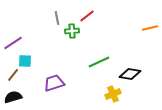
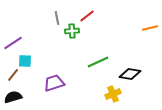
green line: moved 1 px left
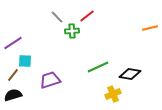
gray line: moved 1 px up; rotated 32 degrees counterclockwise
green line: moved 5 px down
purple trapezoid: moved 4 px left, 3 px up
black semicircle: moved 2 px up
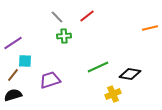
green cross: moved 8 px left, 5 px down
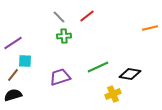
gray line: moved 2 px right
purple trapezoid: moved 10 px right, 3 px up
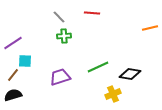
red line: moved 5 px right, 3 px up; rotated 42 degrees clockwise
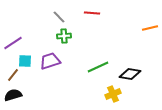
purple trapezoid: moved 10 px left, 16 px up
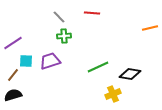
cyan square: moved 1 px right
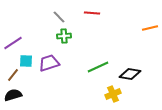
purple trapezoid: moved 1 px left, 2 px down
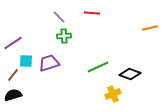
black diamond: rotated 10 degrees clockwise
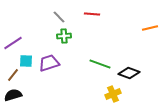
red line: moved 1 px down
green line: moved 2 px right, 3 px up; rotated 45 degrees clockwise
black diamond: moved 1 px left, 1 px up
